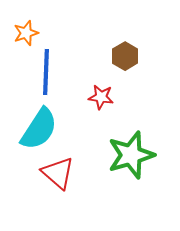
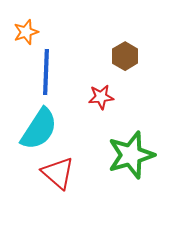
orange star: moved 1 px up
red star: rotated 15 degrees counterclockwise
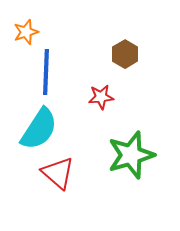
brown hexagon: moved 2 px up
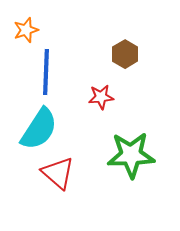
orange star: moved 2 px up
green star: rotated 15 degrees clockwise
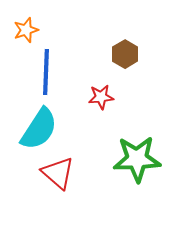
green star: moved 6 px right, 4 px down
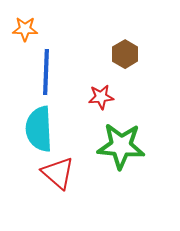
orange star: moved 1 px left, 1 px up; rotated 20 degrees clockwise
cyan semicircle: rotated 144 degrees clockwise
green star: moved 16 px left, 13 px up; rotated 6 degrees clockwise
